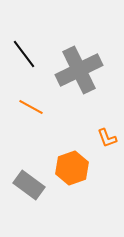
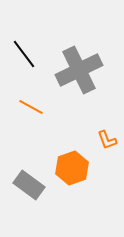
orange L-shape: moved 2 px down
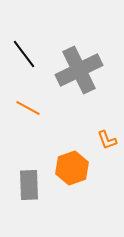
orange line: moved 3 px left, 1 px down
gray rectangle: rotated 52 degrees clockwise
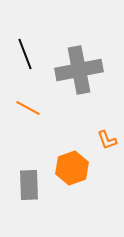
black line: moved 1 px right; rotated 16 degrees clockwise
gray cross: rotated 15 degrees clockwise
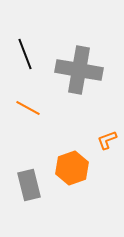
gray cross: rotated 21 degrees clockwise
orange L-shape: rotated 90 degrees clockwise
gray rectangle: rotated 12 degrees counterclockwise
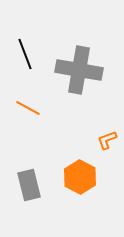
orange hexagon: moved 8 px right, 9 px down; rotated 12 degrees counterclockwise
